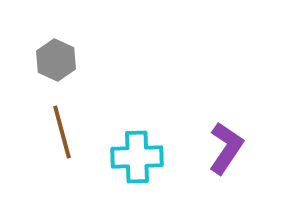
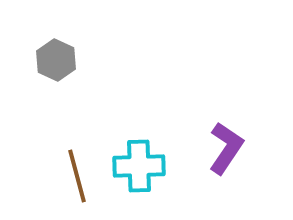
brown line: moved 15 px right, 44 px down
cyan cross: moved 2 px right, 9 px down
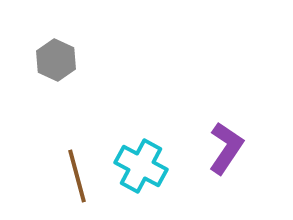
cyan cross: moved 2 px right; rotated 30 degrees clockwise
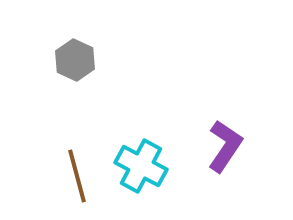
gray hexagon: moved 19 px right
purple L-shape: moved 1 px left, 2 px up
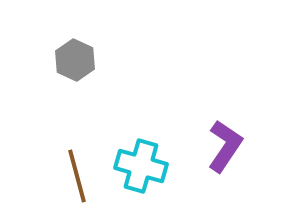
cyan cross: rotated 12 degrees counterclockwise
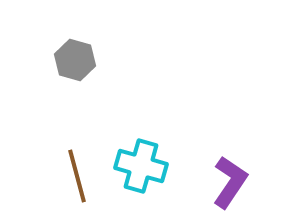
gray hexagon: rotated 9 degrees counterclockwise
purple L-shape: moved 5 px right, 36 px down
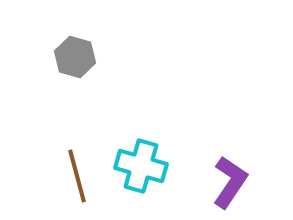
gray hexagon: moved 3 px up
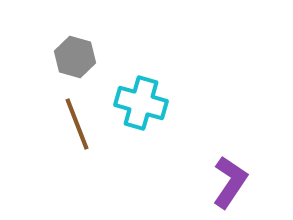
cyan cross: moved 63 px up
brown line: moved 52 px up; rotated 6 degrees counterclockwise
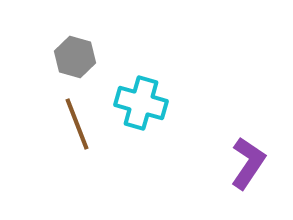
purple L-shape: moved 18 px right, 19 px up
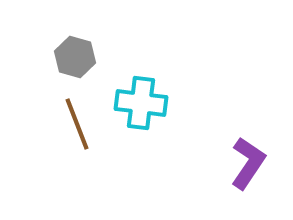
cyan cross: rotated 9 degrees counterclockwise
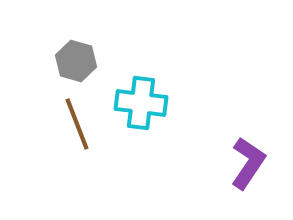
gray hexagon: moved 1 px right, 4 px down
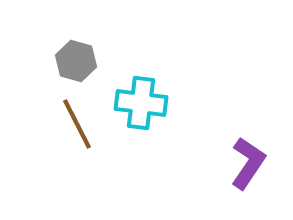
brown line: rotated 6 degrees counterclockwise
